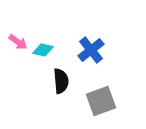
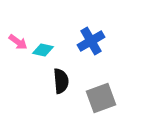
blue cross: moved 9 px up; rotated 8 degrees clockwise
gray square: moved 3 px up
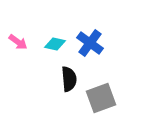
blue cross: moved 1 px left, 2 px down; rotated 24 degrees counterclockwise
cyan diamond: moved 12 px right, 6 px up
black semicircle: moved 8 px right, 2 px up
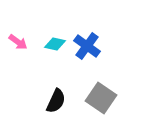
blue cross: moved 3 px left, 3 px down
black semicircle: moved 13 px left, 22 px down; rotated 30 degrees clockwise
gray square: rotated 36 degrees counterclockwise
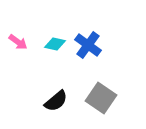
blue cross: moved 1 px right, 1 px up
black semicircle: rotated 25 degrees clockwise
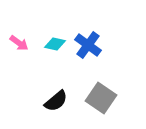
pink arrow: moved 1 px right, 1 px down
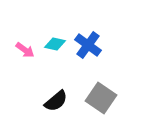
pink arrow: moved 6 px right, 7 px down
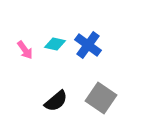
pink arrow: rotated 18 degrees clockwise
